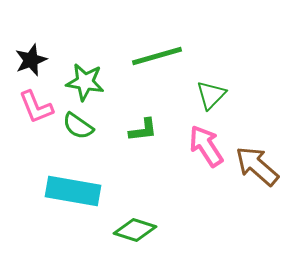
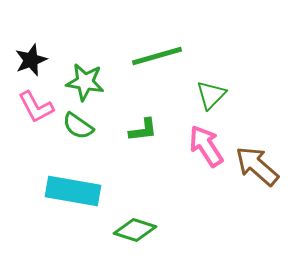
pink L-shape: rotated 6 degrees counterclockwise
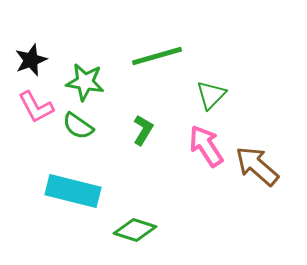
green L-shape: rotated 52 degrees counterclockwise
cyan rectangle: rotated 4 degrees clockwise
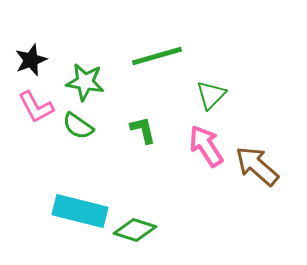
green L-shape: rotated 44 degrees counterclockwise
cyan rectangle: moved 7 px right, 20 px down
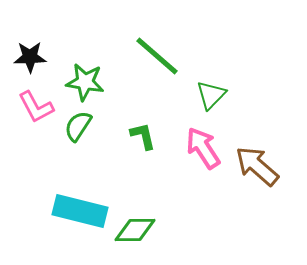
green line: rotated 57 degrees clockwise
black star: moved 1 px left, 3 px up; rotated 20 degrees clockwise
green semicircle: rotated 88 degrees clockwise
green L-shape: moved 6 px down
pink arrow: moved 3 px left, 2 px down
green diamond: rotated 18 degrees counterclockwise
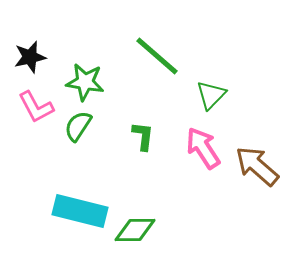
black star: rotated 12 degrees counterclockwise
green L-shape: rotated 20 degrees clockwise
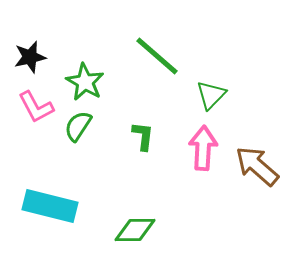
green star: rotated 21 degrees clockwise
pink arrow: rotated 36 degrees clockwise
cyan rectangle: moved 30 px left, 5 px up
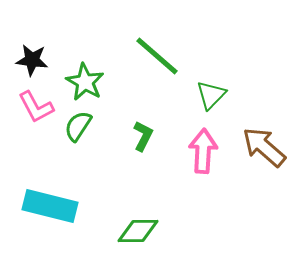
black star: moved 2 px right, 3 px down; rotated 20 degrees clockwise
green L-shape: rotated 20 degrees clockwise
pink arrow: moved 3 px down
brown arrow: moved 7 px right, 19 px up
green diamond: moved 3 px right, 1 px down
